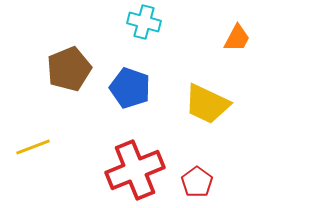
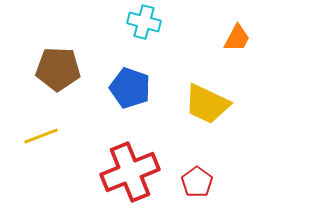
brown pentagon: moved 11 px left; rotated 24 degrees clockwise
yellow line: moved 8 px right, 11 px up
red cross: moved 5 px left, 2 px down
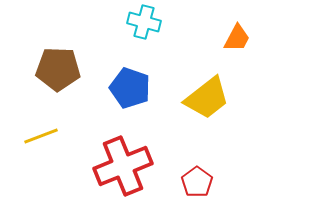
yellow trapezoid: moved 6 px up; rotated 63 degrees counterclockwise
red cross: moved 7 px left, 6 px up
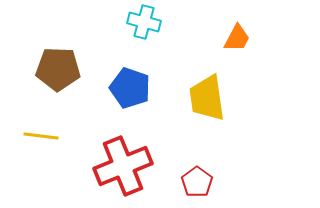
yellow trapezoid: rotated 120 degrees clockwise
yellow line: rotated 28 degrees clockwise
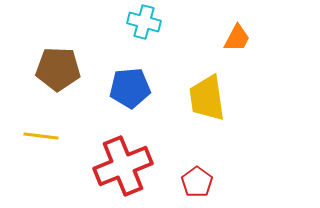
blue pentagon: rotated 24 degrees counterclockwise
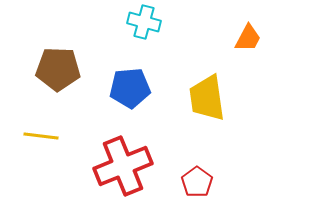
orange trapezoid: moved 11 px right
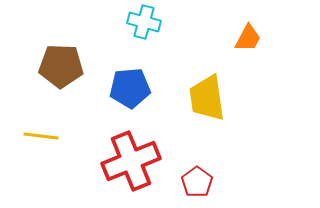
brown pentagon: moved 3 px right, 3 px up
red cross: moved 8 px right, 5 px up
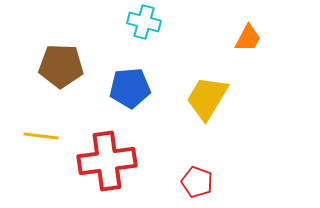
yellow trapezoid: rotated 39 degrees clockwise
red cross: moved 24 px left; rotated 14 degrees clockwise
red pentagon: rotated 16 degrees counterclockwise
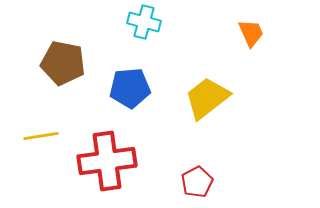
orange trapezoid: moved 3 px right, 5 px up; rotated 52 degrees counterclockwise
brown pentagon: moved 2 px right, 3 px up; rotated 9 degrees clockwise
yellow trapezoid: rotated 21 degrees clockwise
yellow line: rotated 16 degrees counterclockwise
red pentagon: rotated 24 degrees clockwise
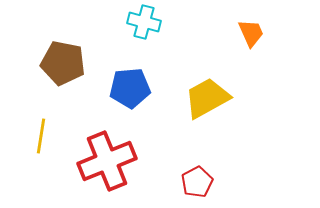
yellow trapezoid: rotated 9 degrees clockwise
yellow line: rotated 72 degrees counterclockwise
red cross: rotated 14 degrees counterclockwise
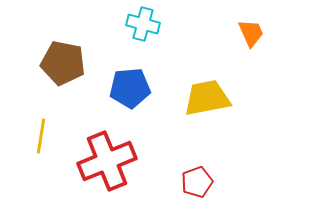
cyan cross: moved 1 px left, 2 px down
yellow trapezoid: rotated 18 degrees clockwise
red pentagon: rotated 8 degrees clockwise
